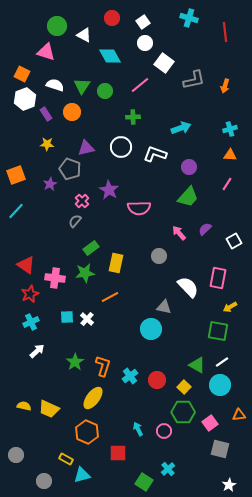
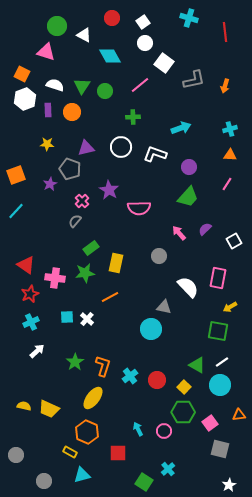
purple rectangle at (46, 114): moved 2 px right, 4 px up; rotated 32 degrees clockwise
yellow rectangle at (66, 459): moved 4 px right, 7 px up
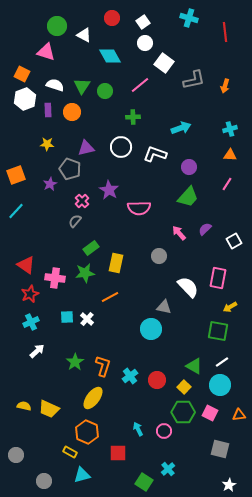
green triangle at (197, 365): moved 3 px left, 1 px down
pink square at (210, 423): moved 10 px up; rotated 28 degrees counterclockwise
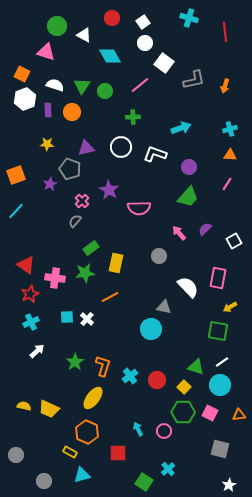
green triangle at (194, 366): moved 2 px right, 1 px down; rotated 12 degrees counterclockwise
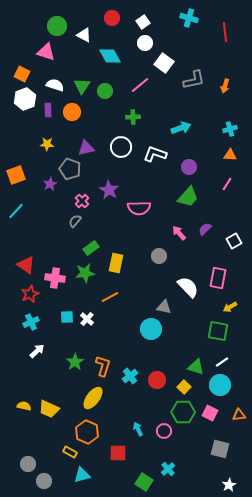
gray circle at (16, 455): moved 12 px right, 9 px down
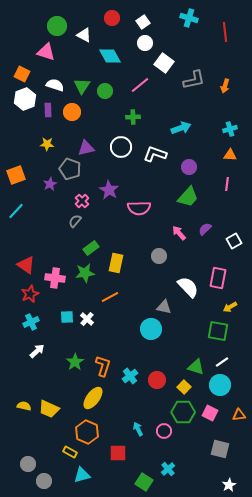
pink line at (227, 184): rotated 24 degrees counterclockwise
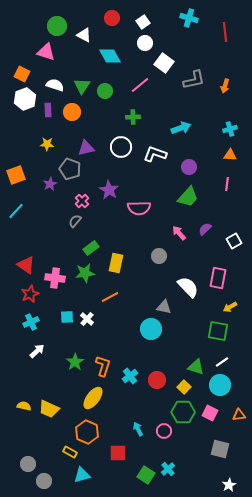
green square at (144, 482): moved 2 px right, 7 px up
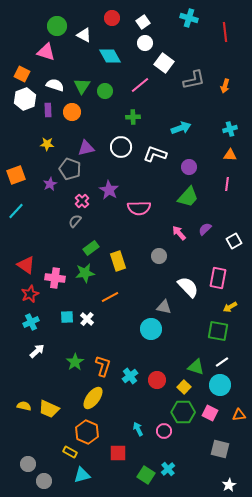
yellow rectangle at (116, 263): moved 2 px right, 2 px up; rotated 30 degrees counterclockwise
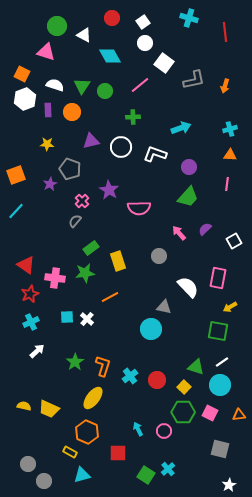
purple triangle at (86, 148): moved 5 px right, 7 px up
